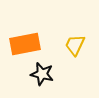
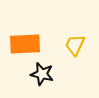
orange rectangle: rotated 8 degrees clockwise
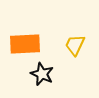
black star: rotated 10 degrees clockwise
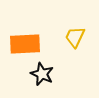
yellow trapezoid: moved 8 px up
